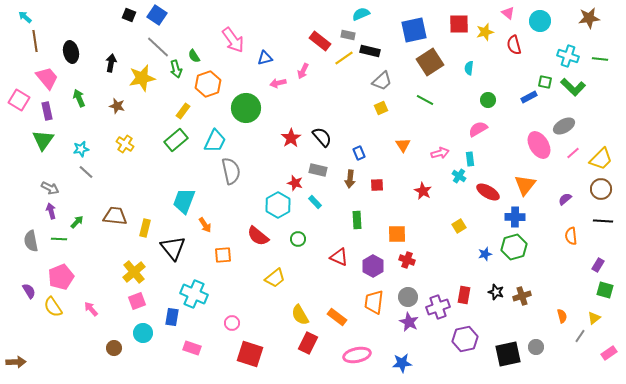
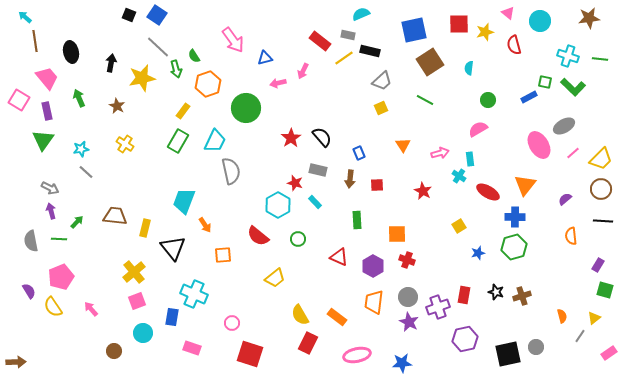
brown star at (117, 106): rotated 14 degrees clockwise
green rectangle at (176, 140): moved 2 px right, 1 px down; rotated 20 degrees counterclockwise
blue star at (485, 254): moved 7 px left, 1 px up
brown circle at (114, 348): moved 3 px down
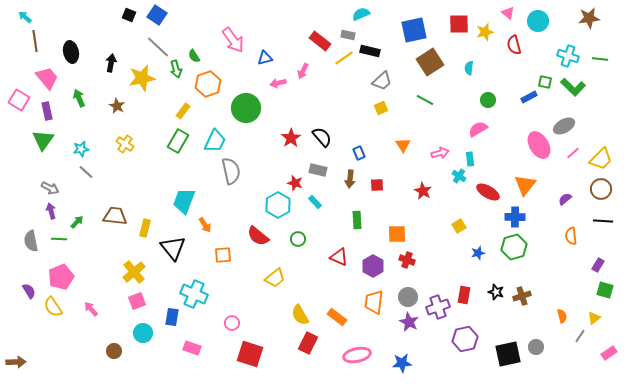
cyan circle at (540, 21): moved 2 px left
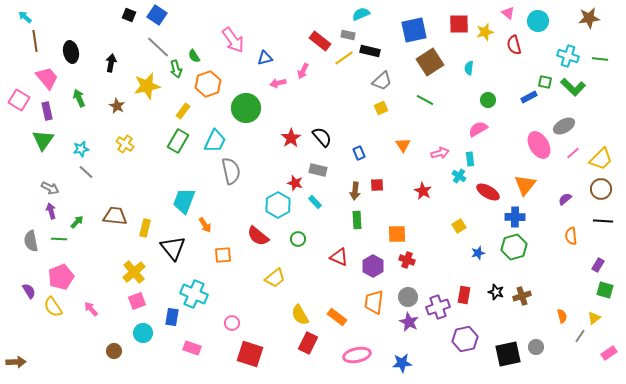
yellow star at (142, 78): moved 5 px right, 8 px down
brown arrow at (350, 179): moved 5 px right, 12 px down
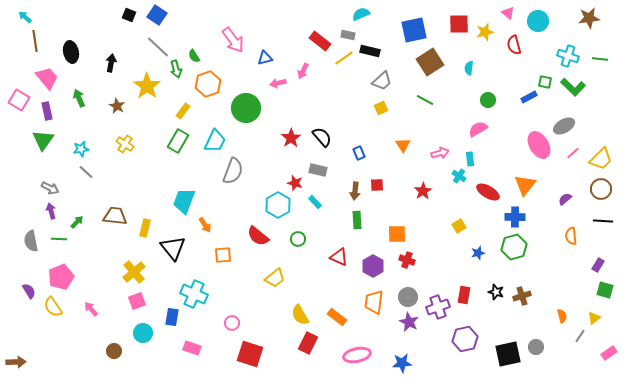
yellow star at (147, 86): rotated 24 degrees counterclockwise
gray semicircle at (231, 171): moved 2 px right; rotated 32 degrees clockwise
red star at (423, 191): rotated 12 degrees clockwise
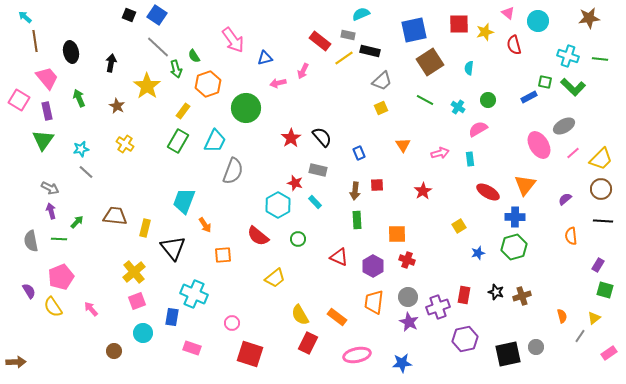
cyan cross at (459, 176): moved 1 px left, 69 px up
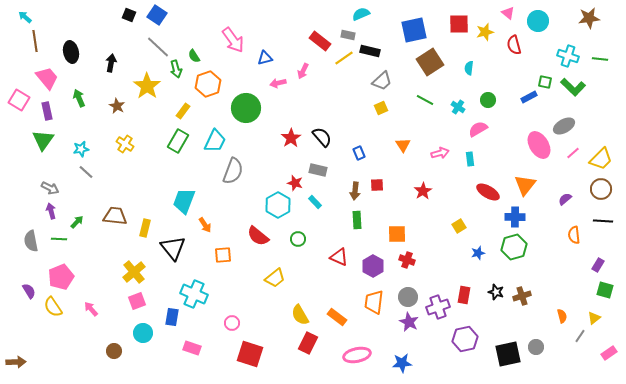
orange semicircle at (571, 236): moved 3 px right, 1 px up
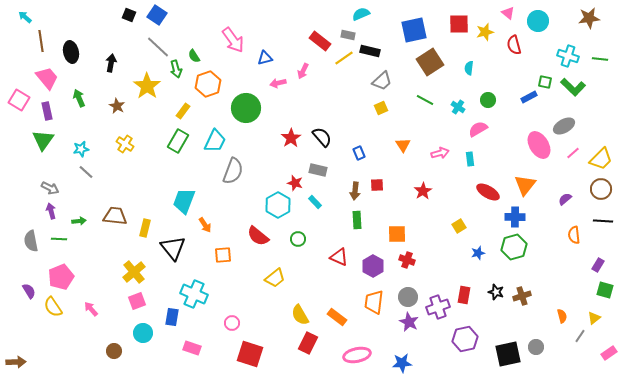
brown line at (35, 41): moved 6 px right
green arrow at (77, 222): moved 2 px right, 1 px up; rotated 40 degrees clockwise
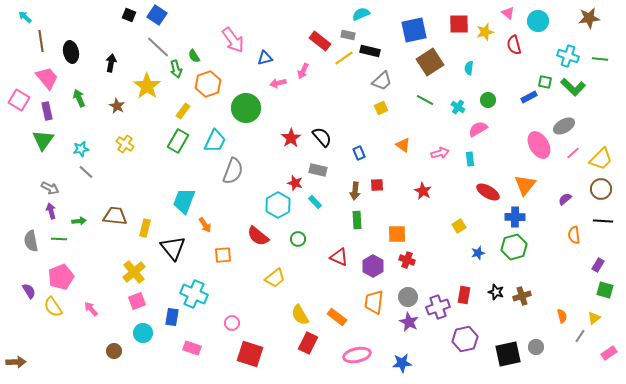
orange triangle at (403, 145): rotated 21 degrees counterclockwise
red star at (423, 191): rotated 12 degrees counterclockwise
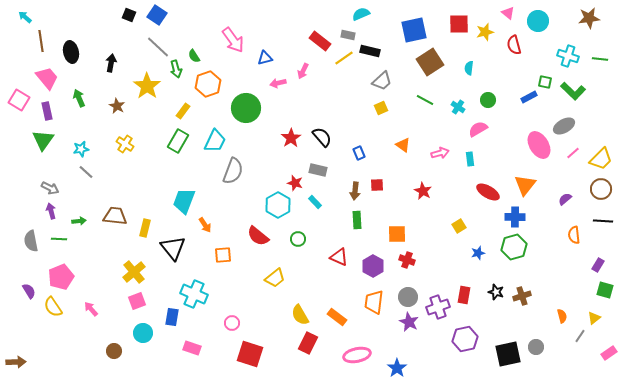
green L-shape at (573, 87): moved 4 px down
blue star at (402, 363): moved 5 px left, 5 px down; rotated 30 degrees counterclockwise
